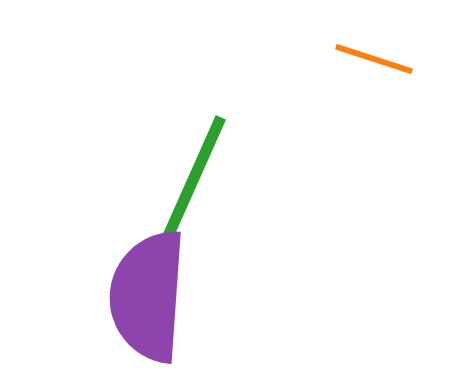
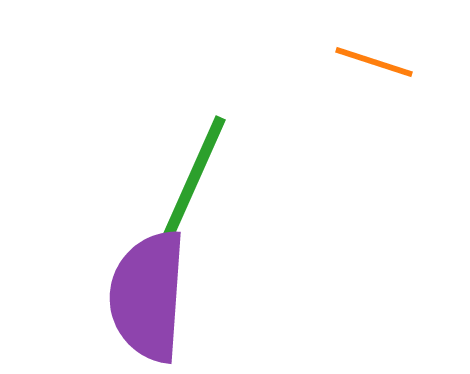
orange line: moved 3 px down
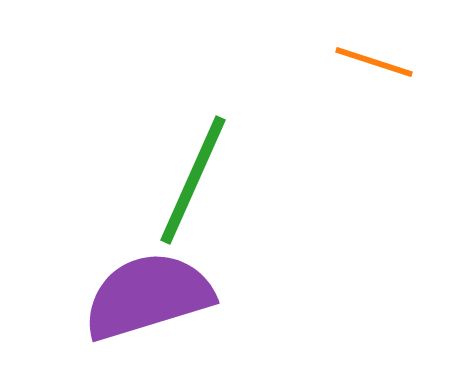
purple semicircle: rotated 69 degrees clockwise
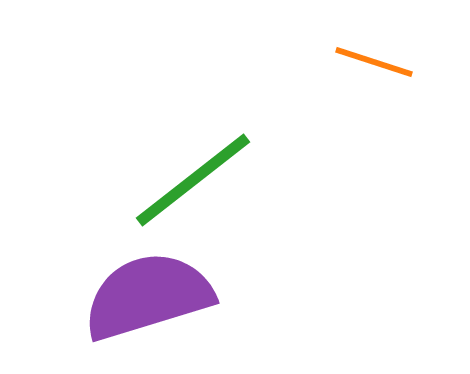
green line: rotated 28 degrees clockwise
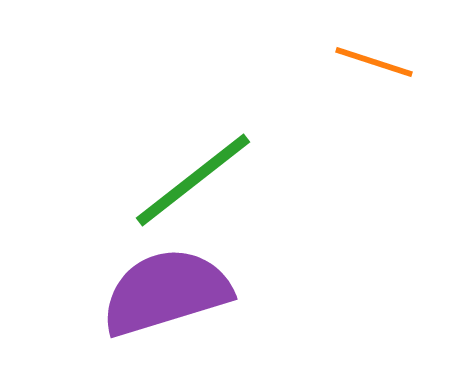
purple semicircle: moved 18 px right, 4 px up
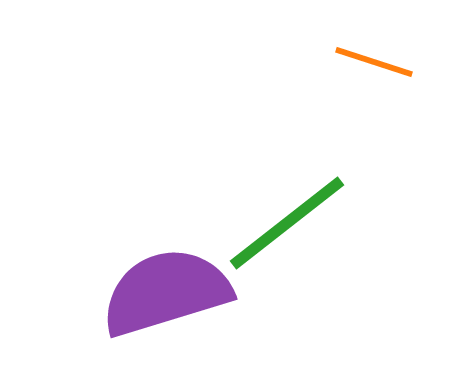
green line: moved 94 px right, 43 px down
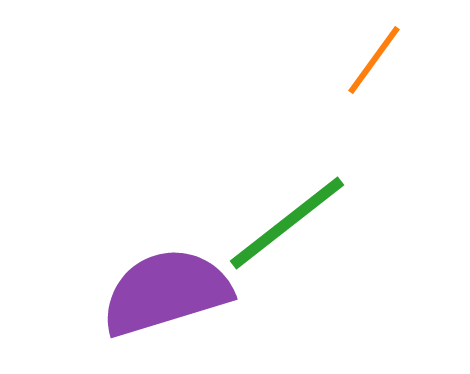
orange line: moved 2 px up; rotated 72 degrees counterclockwise
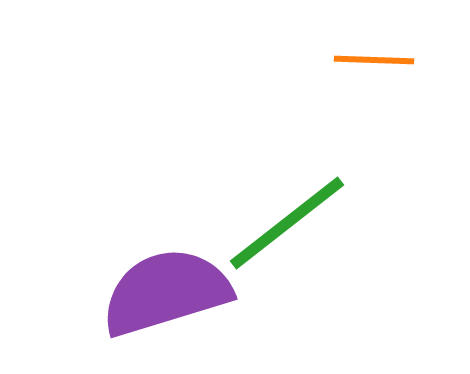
orange line: rotated 56 degrees clockwise
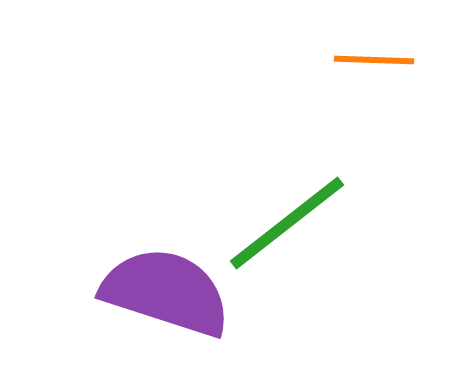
purple semicircle: rotated 35 degrees clockwise
